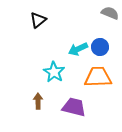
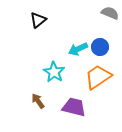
orange trapezoid: rotated 32 degrees counterclockwise
brown arrow: rotated 35 degrees counterclockwise
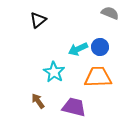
orange trapezoid: rotated 32 degrees clockwise
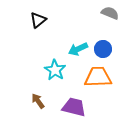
blue circle: moved 3 px right, 2 px down
cyan star: moved 1 px right, 2 px up
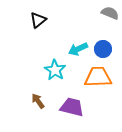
purple trapezoid: moved 2 px left
